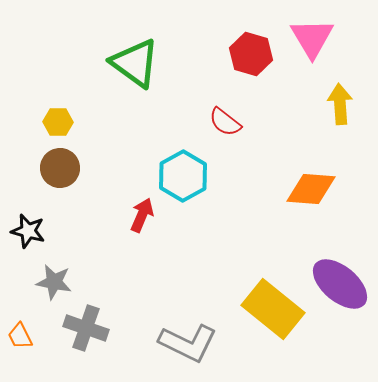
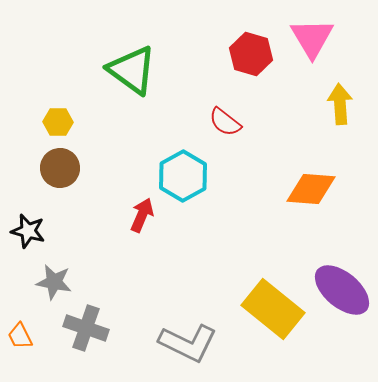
green triangle: moved 3 px left, 7 px down
purple ellipse: moved 2 px right, 6 px down
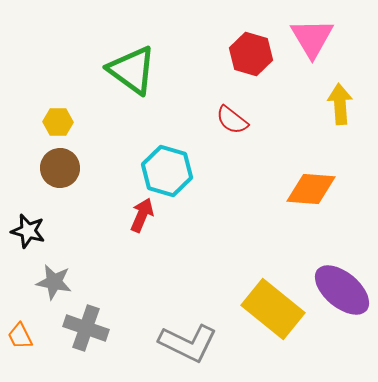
red semicircle: moved 7 px right, 2 px up
cyan hexagon: moved 16 px left, 5 px up; rotated 15 degrees counterclockwise
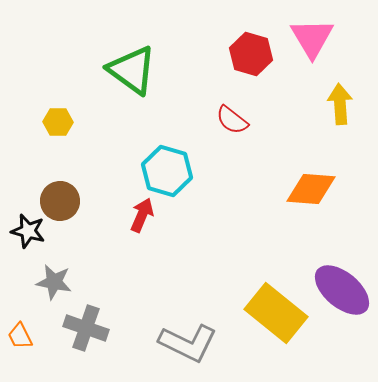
brown circle: moved 33 px down
yellow rectangle: moved 3 px right, 4 px down
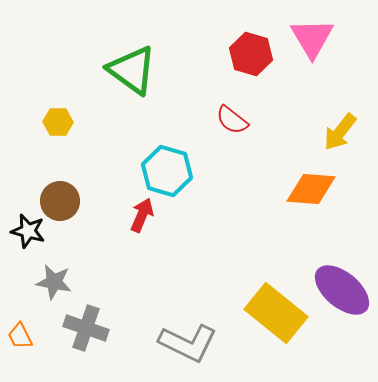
yellow arrow: moved 28 px down; rotated 138 degrees counterclockwise
